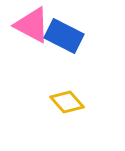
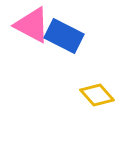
yellow diamond: moved 30 px right, 7 px up
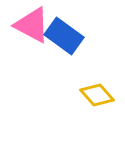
blue rectangle: rotated 9 degrees clockwise
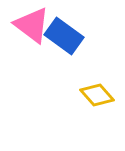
pink triangle: rotated 9 degrees clockwise
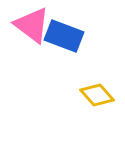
blue rectangle: rotated 15 degrees counterclockwise
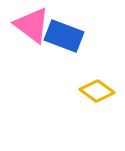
yellow diamond: moved 4 px up; rotated 12 degrees counterclockwise
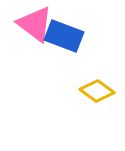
pink triangle: moved 3 px right, 1 px up
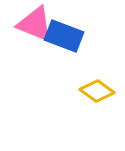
pink triangle: rotated 15 degrees counterclockwise
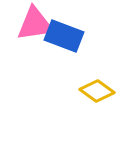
pink triangle: rotated 30 degrees counterclockwise
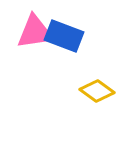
pink triangle: moved 8 px down
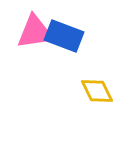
yellow diamond: rotated 28 degrees clockwise
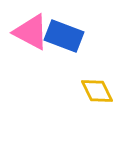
pink triangle: moved 4 px left; rotated 36 degrees clockwise
